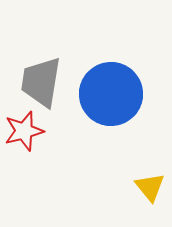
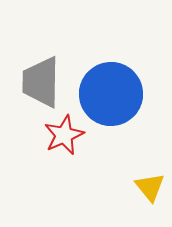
gray trapezoid: rotated 8 degrees counterclockwise
red star: moved 40 px right, 4 px down; rotated 9 degrees counterclockwise
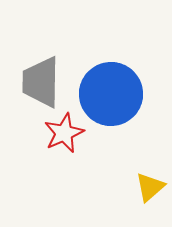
red star: moved 2 px up
yellow triangle: rotated 28 degrees clockwise
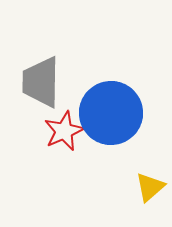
blue circle: moved 19 px down
red star: moved 2 px up
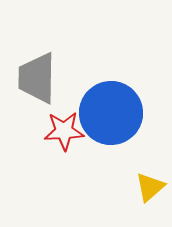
gray trapezoid: moved 4 px left, 4 px up
red star: rotated 21 degrees clockwise
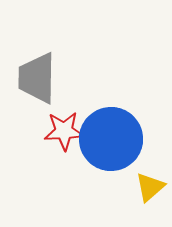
blue circle: moved 26 px down
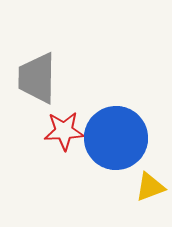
blue circle: moved 5 px right, 1 px up
yellow triangle: rotated 20 degrees clockwise
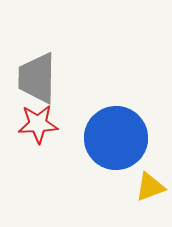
red star: moved 26 px left, 7 px up
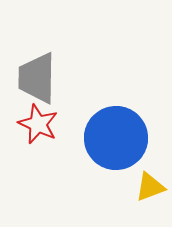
red star: rotated 27 degrees clockwise
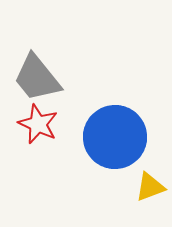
gray trapezoid: rotated 40 degrees counterclockwise
blue circle: moved 1 px left, 1 px up
